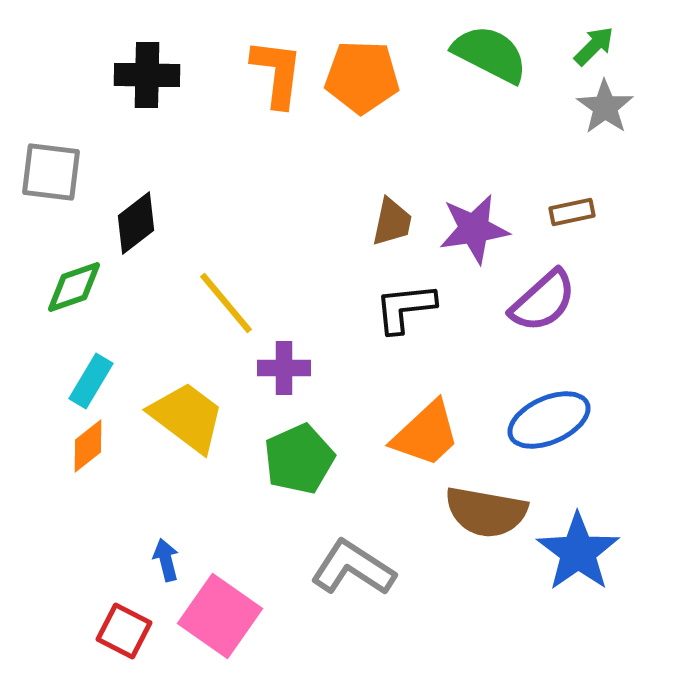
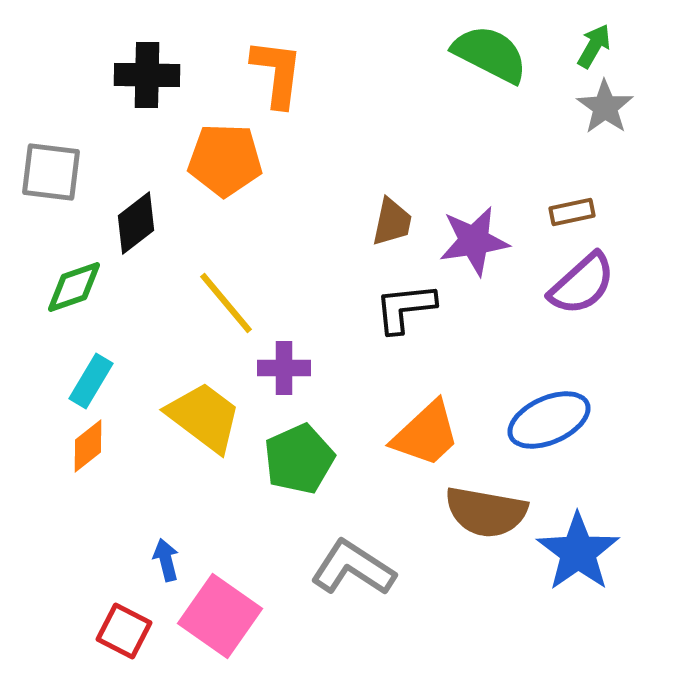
green arrow: rotated 15 degrees counterclockwise
orange pentagon: moved 137 px left, 83 px down
purple star: moved 12 px down
purple semicircle: moved 39 px right, 17 px up
yellow trapezoid: moved 17 px right
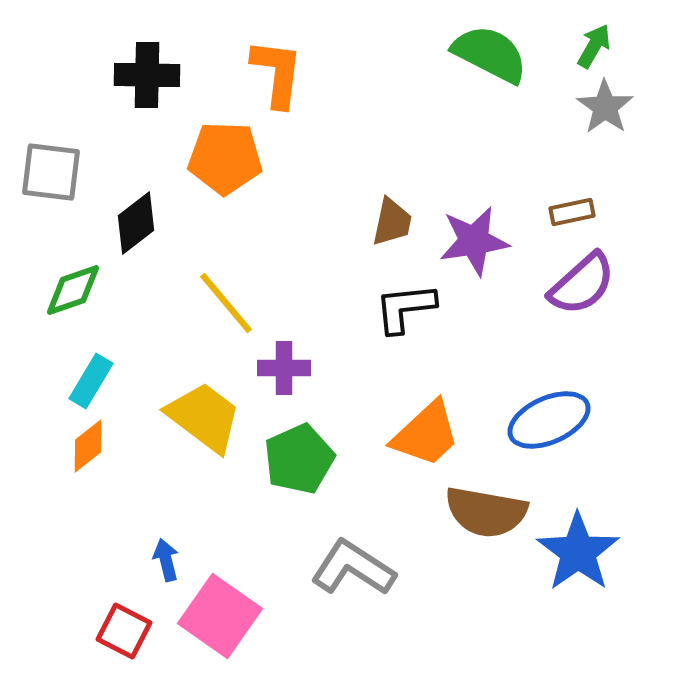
orange pentagon: moved 2 px up
green diamond: moved 1 px left, 3 px down
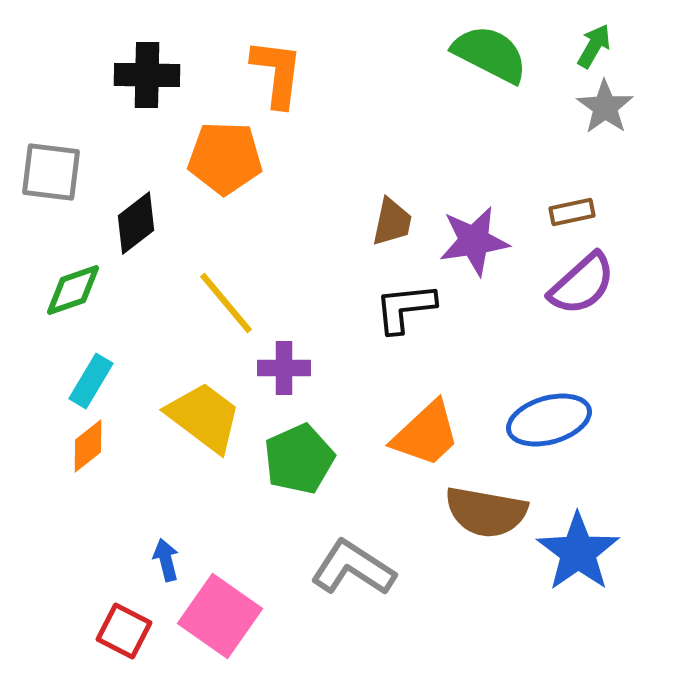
blue ellipse: rotated 8 degrees clockwise
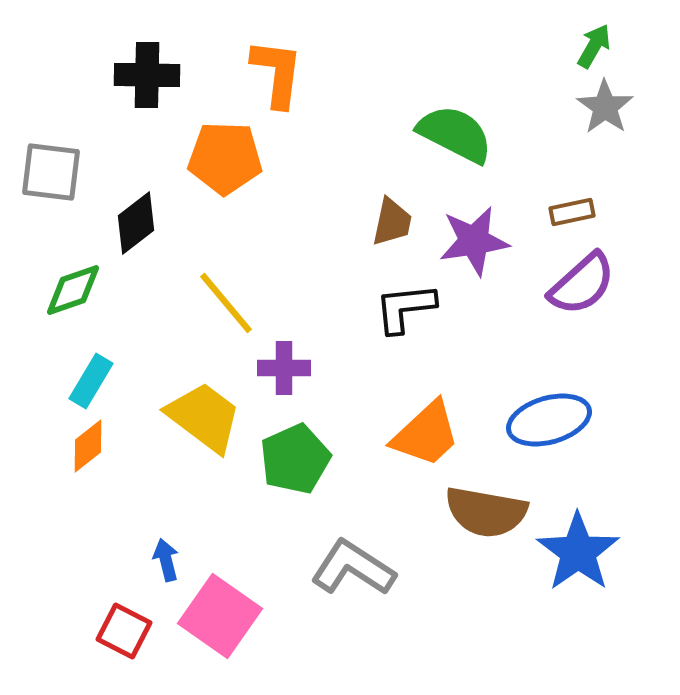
green semicircle: moved 35 px left, 80 px down
green pentagon: moved 4 px left
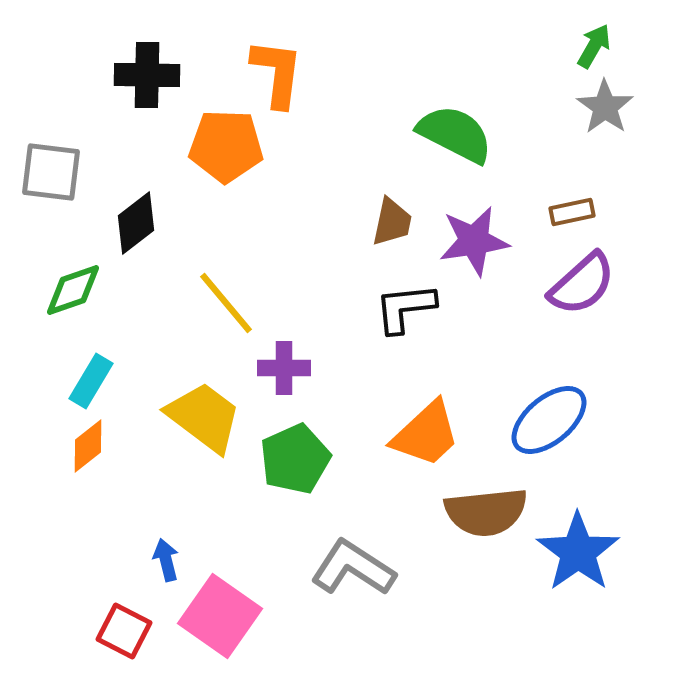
orange pentagon: moved 1 px right, 12 px up
blue ellipse: rotated 24 degrees counterclockwise
brown semicircle: rotated 16 degrees counterclockwise
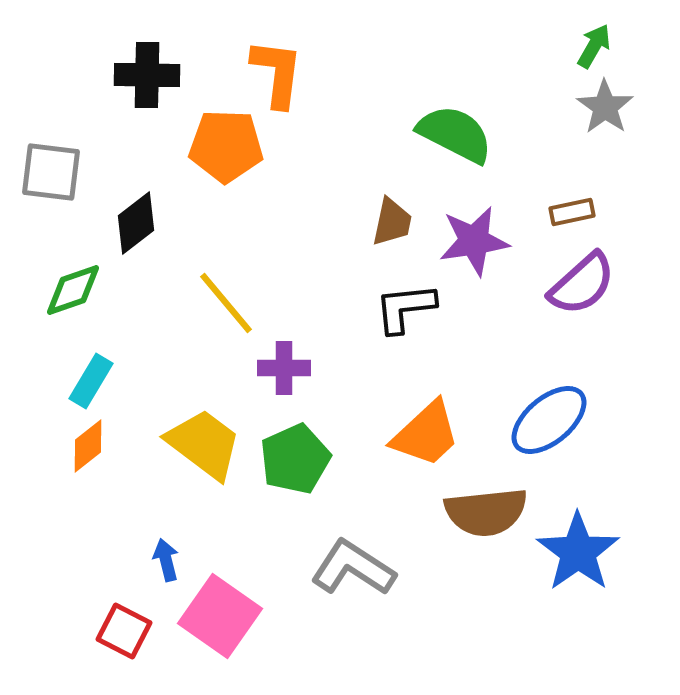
yellow trapezoid: moved 27 px down
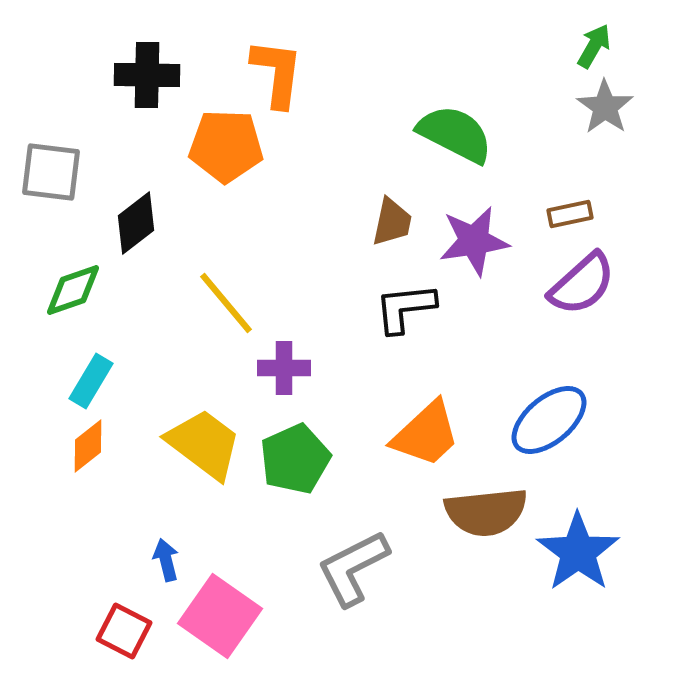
brown rectangle: moved 2 px left, 2 px down
gray L-shape: rotated 60 degrees counterclockwise
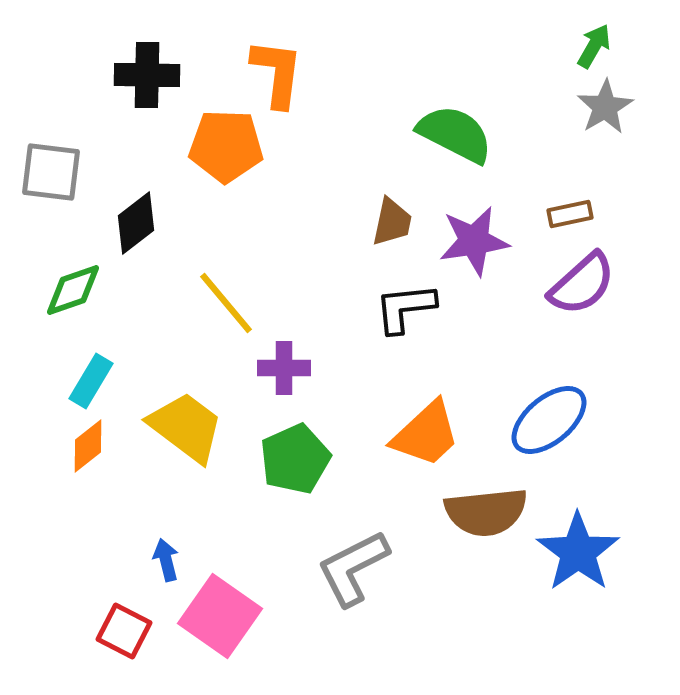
gray star: rotated 6 degrees clockwise
yellow trapezoid: moved 18 px left, 17 px up
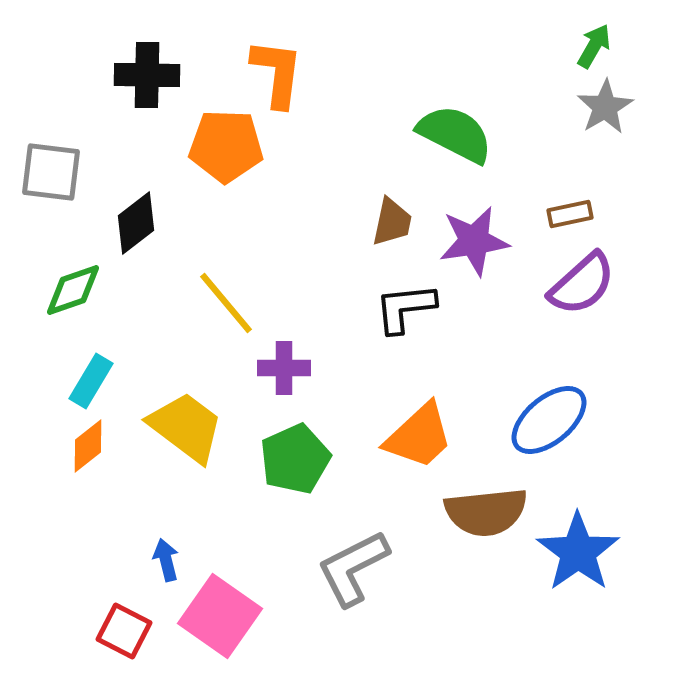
orange trapezoid: moved 7 px left, 2 px down
